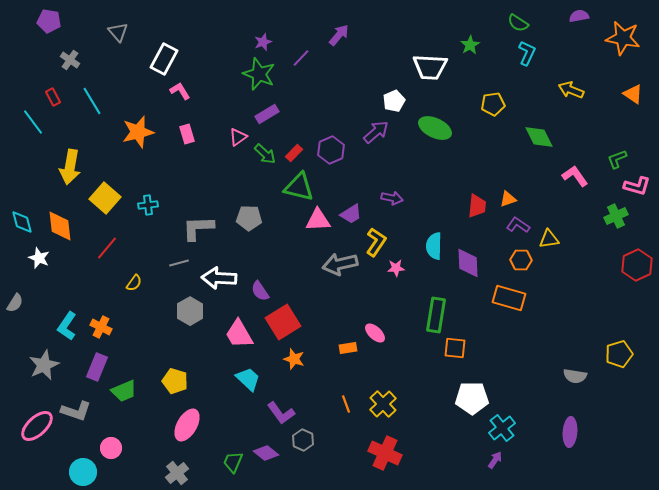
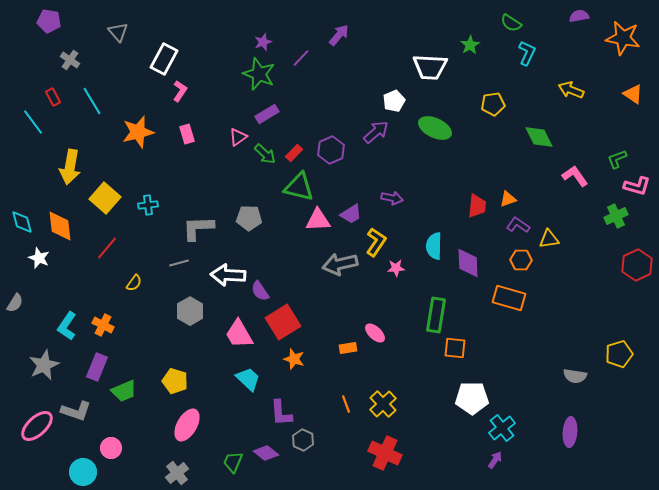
green semicircle at (518, 23): moved 7 px left
pink L-shape at (180, 91): rotated 65 degrees clockwise
white arrow at (219, 278): moved 9 px right, 3 px up
orange cross at (101, 327): moved 2 px right, 2 px up
purple L-shape at (281, 413): rotated 32 degrees clockwise
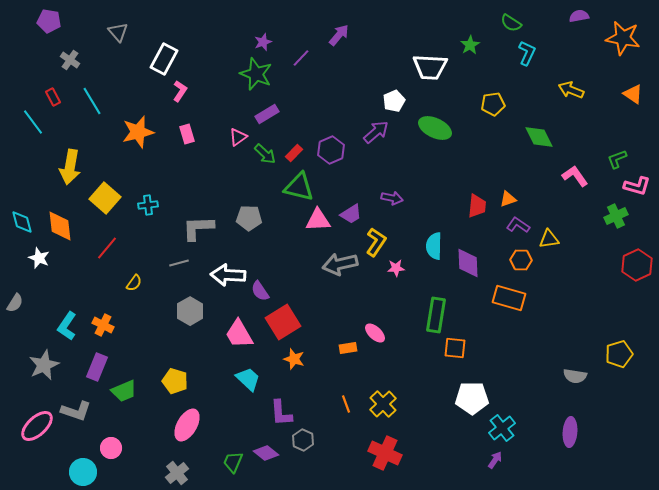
green star at (259, 74): moved 3 px left
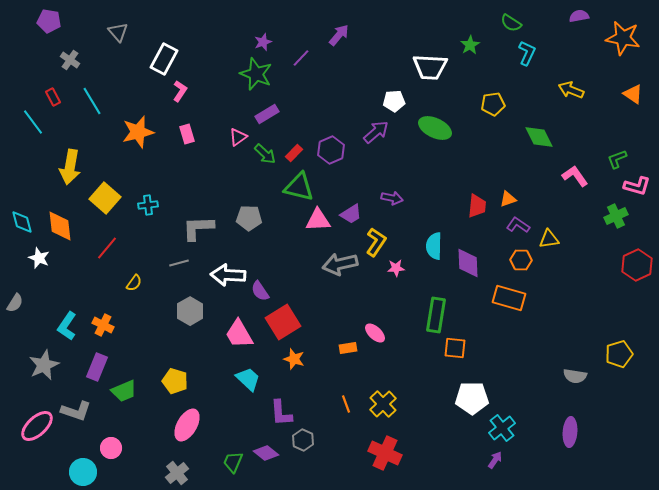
white pentagon at (394, 101): rotated 20 degrees clockwise
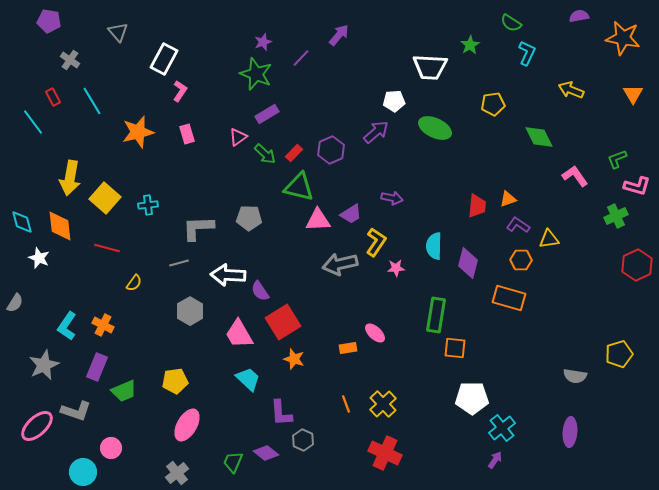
orange triangle at (633, 94): rotated 25 degrees clockwise
yellow arrow at (70, 167): moved 11 px down
red line at (107, 248): rotated 65 degrees clockwise
purple diamond at (468, 263): rotated 16 degrees clockwise
yellow pentagon at (175, 381): rotated 25 degrees counterclockwise
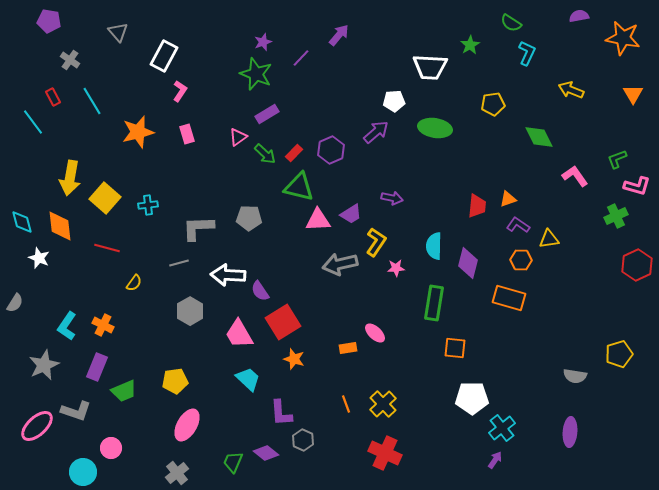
white rectangle at (164, 59): moved 3 px up
green ellipse at (435, 128): rotated 16 degrees counterclockwise
green rectangle at (436, 315): moved 2 px left, 12 px up
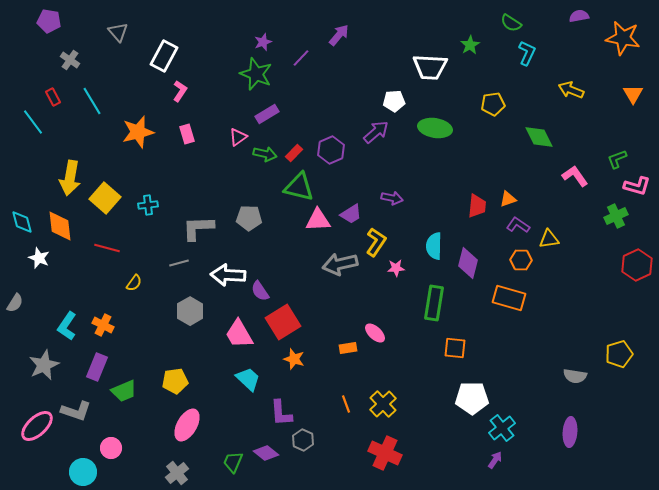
green arrow at (265, 154): rotated 30 degrees counterclockwise
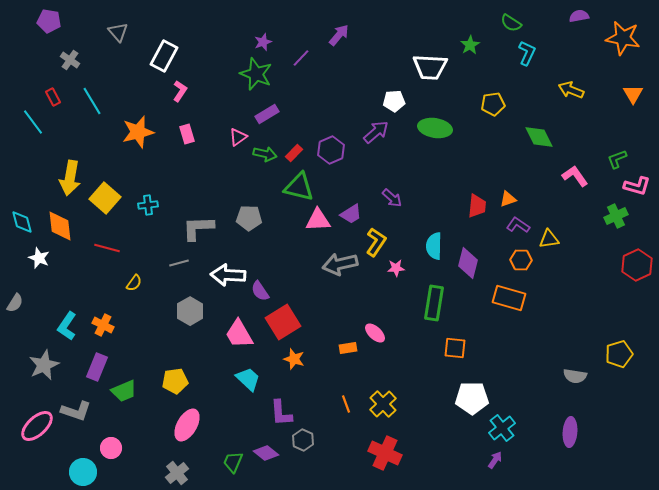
purple arrow at (392, 198): rotated 30 degrees clockwise
